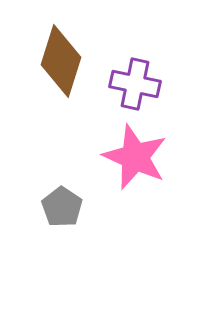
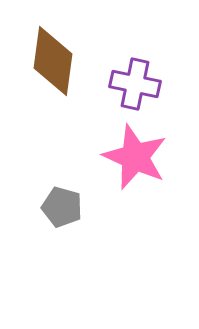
brown diamond: moved 8 px left; rotated 10 degrees counterclockwise
gray pentagon: rotated 18 degrees counterclockwise
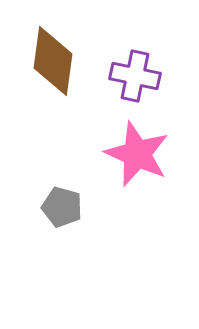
purple cross: moved 8 px up
pink star: moved 2 px right, 3 px up
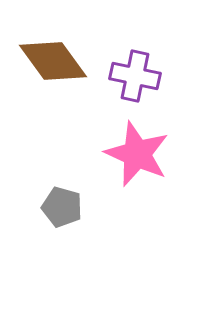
brown diamond: rotated 44 degrees counterclockwise
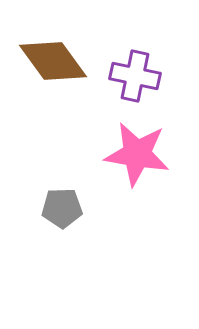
pink star: rotated 14 degrees counterclockwise
gray pentagon: moved 1 px down; rotated 18 degrees counterclockwise
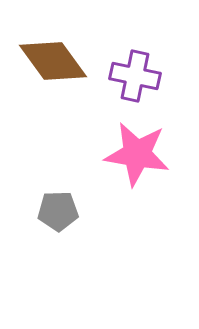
gray pentagon: moved 4 px left, 3 px down
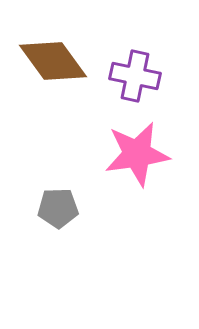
pink star: rotated 18 degrees counterclockwise
gray pentagon: moved 3 px up
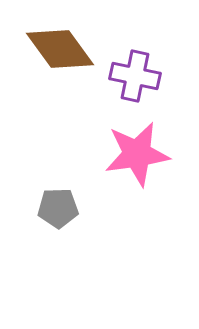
brown diamond: moved 7 px right, 12 px up
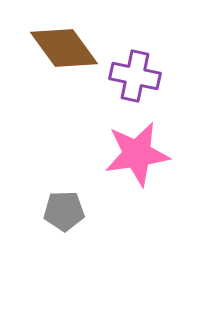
brown diamond: moved 4 px right, 1 px up
gray pentagon: moved 6 px right, 3 px down
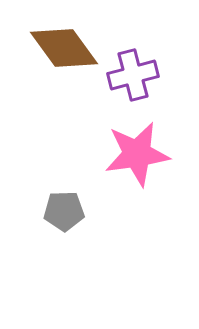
purple cross: moved 2 px left, 1 px up; rotated 27 degrees counterclockwise
